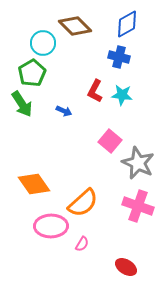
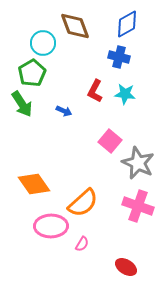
brown diamond: rotated 24 degrees clockwise
cyan star: moved 3 px right, 1 px up
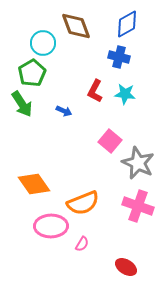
brown diamond: moved 1 px right
orange semicircle: rotated 20 degrees clockwise
